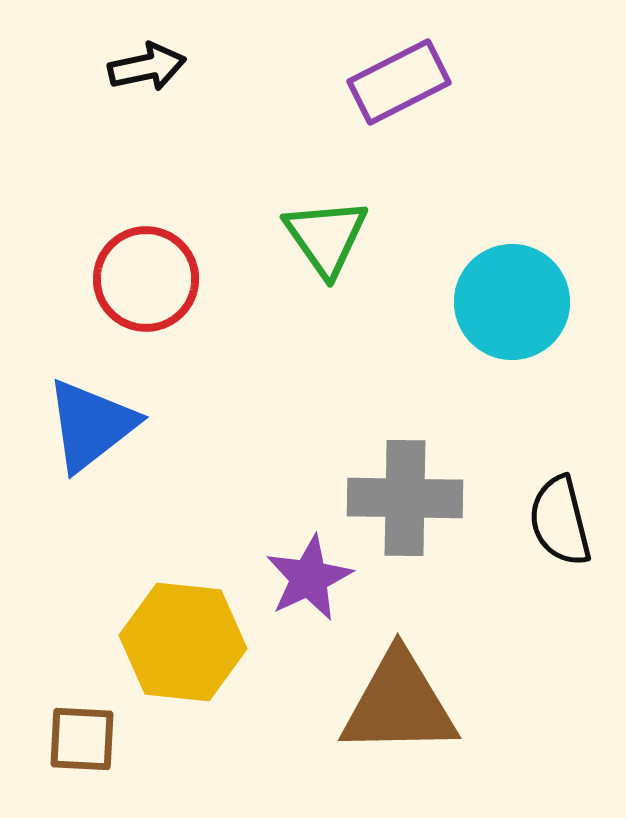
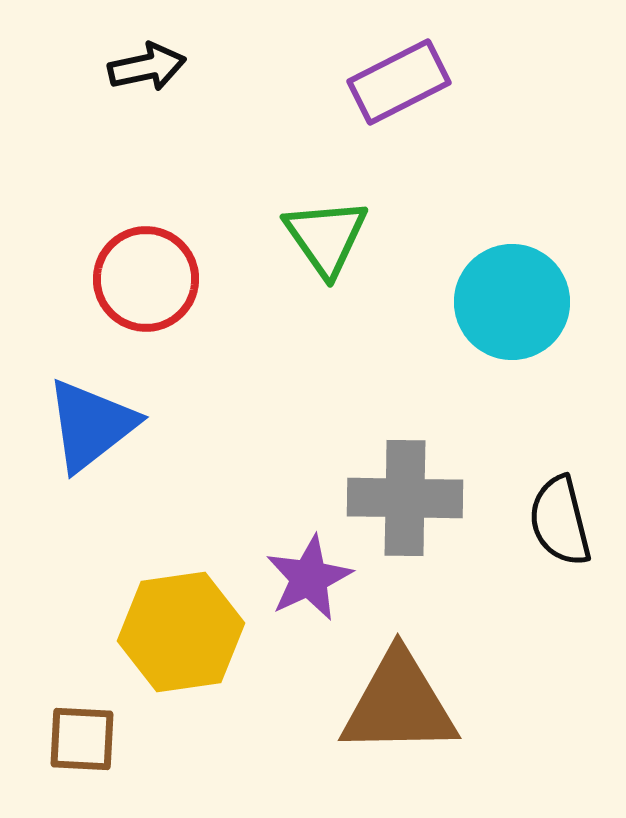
yellow hexagon: moved 2 px left, 10 px up; rotated 14 degrees counterclockwise
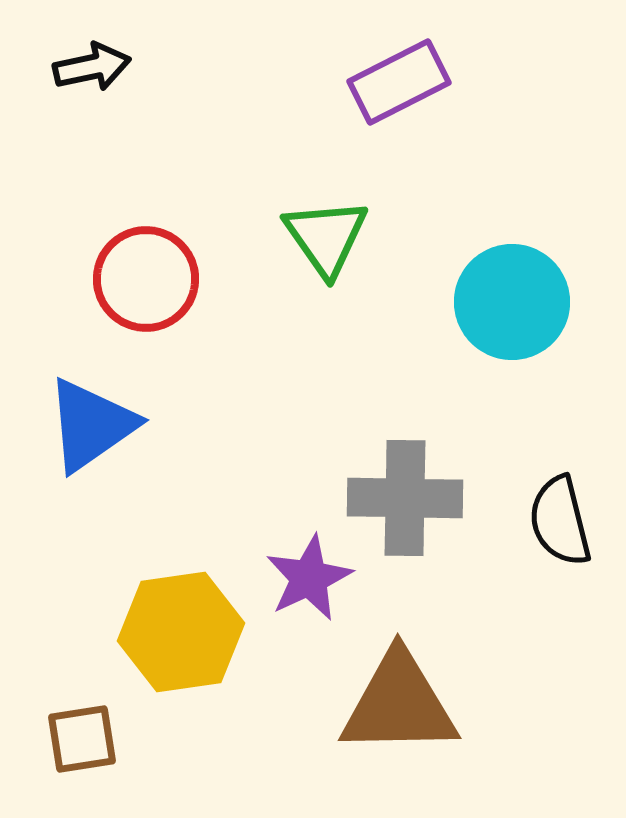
black arrow: moved 55 px left
blue triangle: rotated 3 degrees clockwise
brown square: rotated 12 degrees counterclockwise
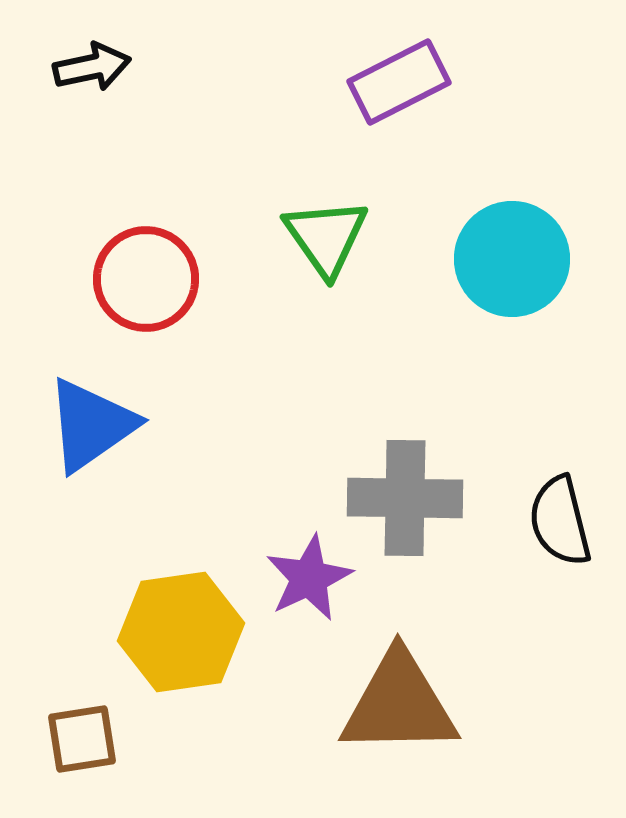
cyan circle: moved 43 px up
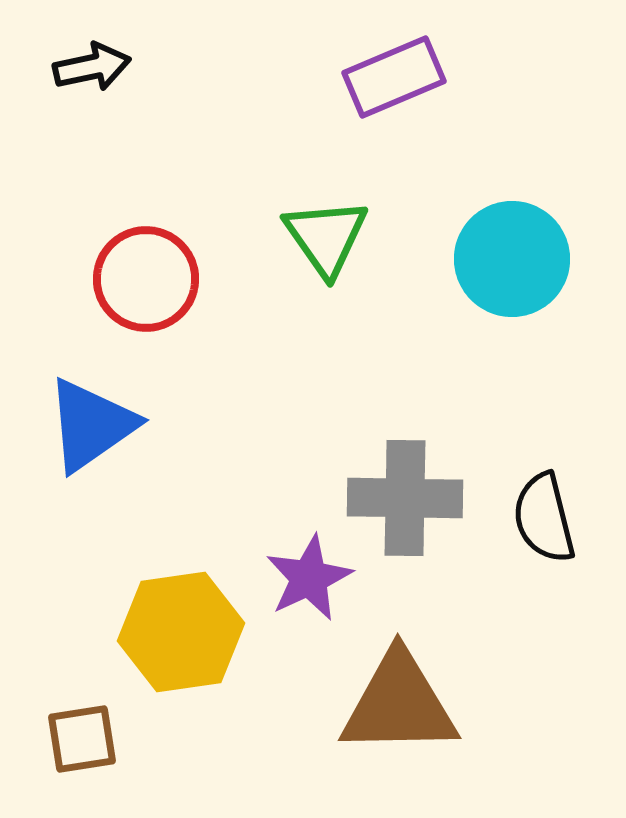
purple rectangle: moved 5 px left, 5 px up; rotated 4 degrees clockwise
black semicircle: moved 16 px left, 3 px up
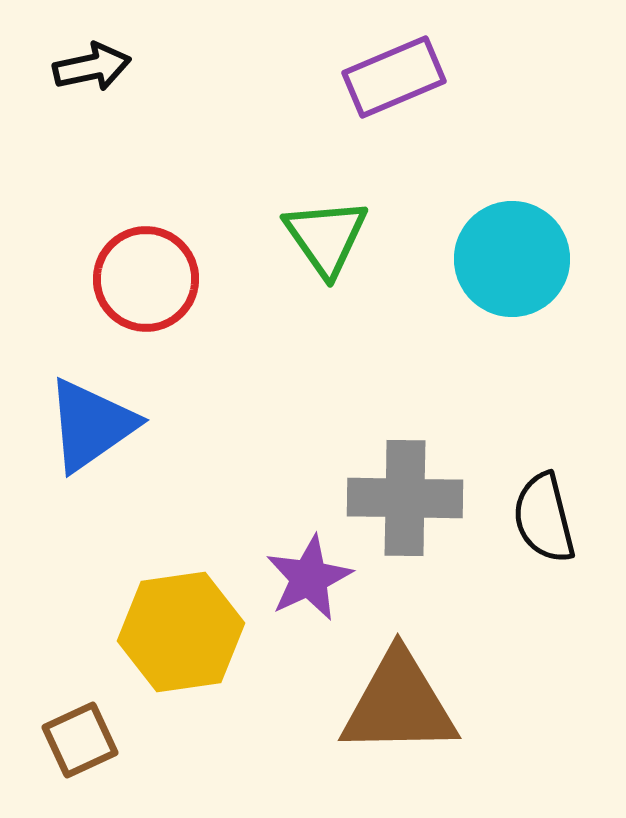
brown square: moved 2 px left, 1 px down; rotated 16 degrees counterclockwise
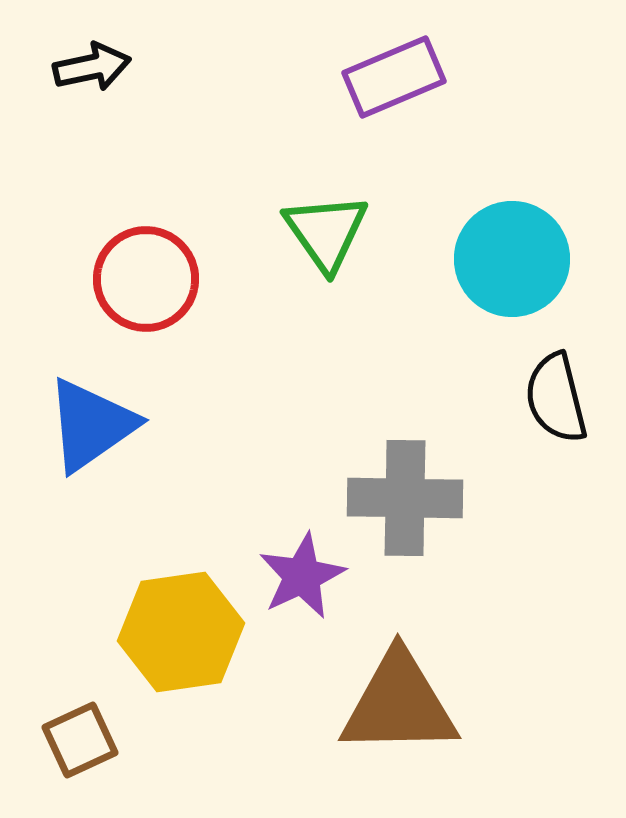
green triangle: moved 5 px up
black semicircle: moved 12 px right, 120 px up
purple star: moved 7 px left, 2 px up
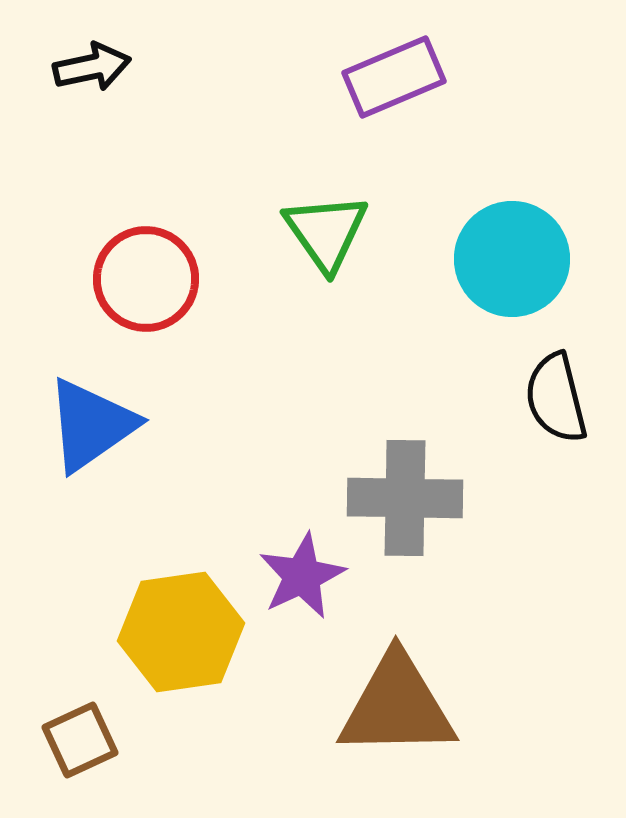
brown triangle: moved 2 px left, 2 px down
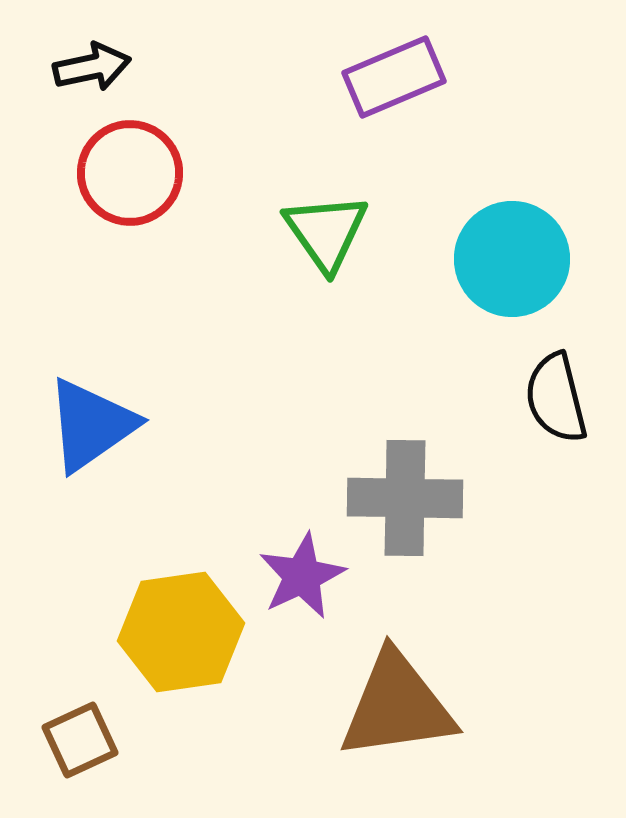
red circle: moved 16 px left, 106 px up
brown triangle: rotated 7 degrees counterclockwise
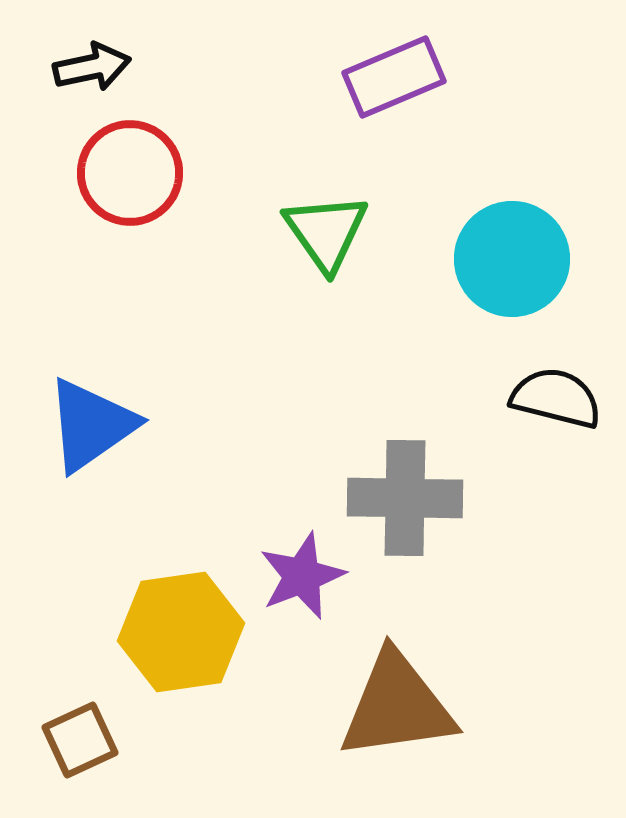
black semicircle: rotated 118 degrees clockwise
purple star: rotated 4 degrees clockwise
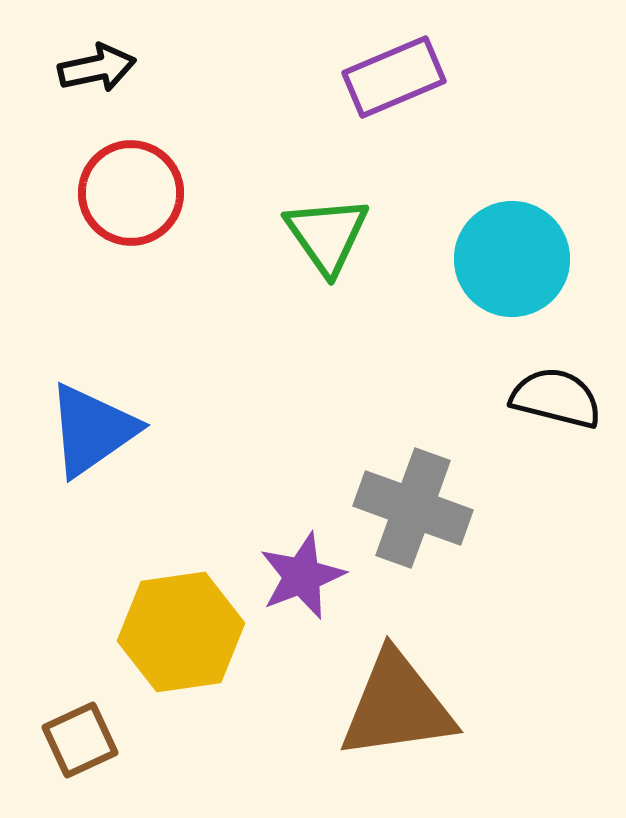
black arrow: moved 5 px right, 1 px down
red circle: moved 1 px right, 20 px down
green triangle: moved 1 px right, 3 px down
blue triangle: moved 1 px right, 5 px down
gray cross: moved 8 px right, 10 px down; rotated 19 degrees clockwise
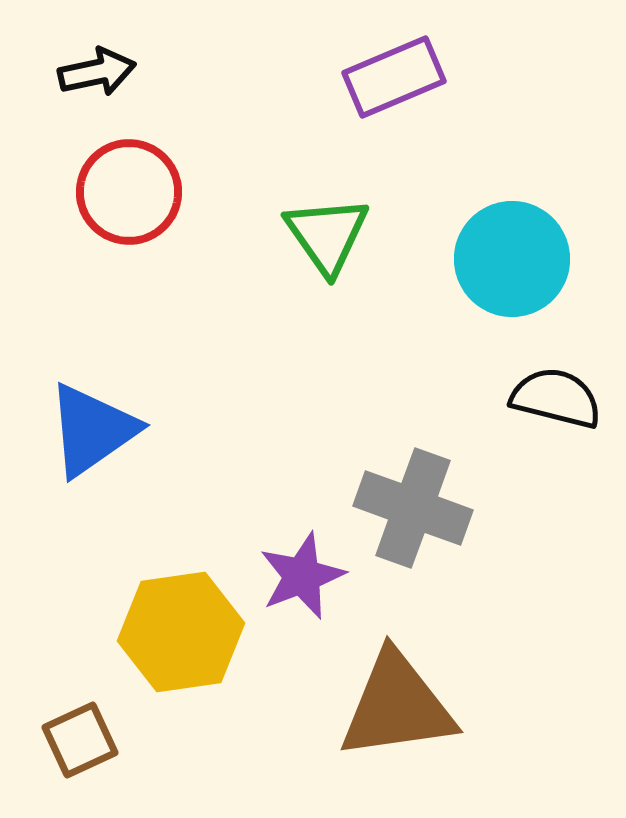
black arrow: moved 4 px down
red circle: moved 2 px left, 1 px up
